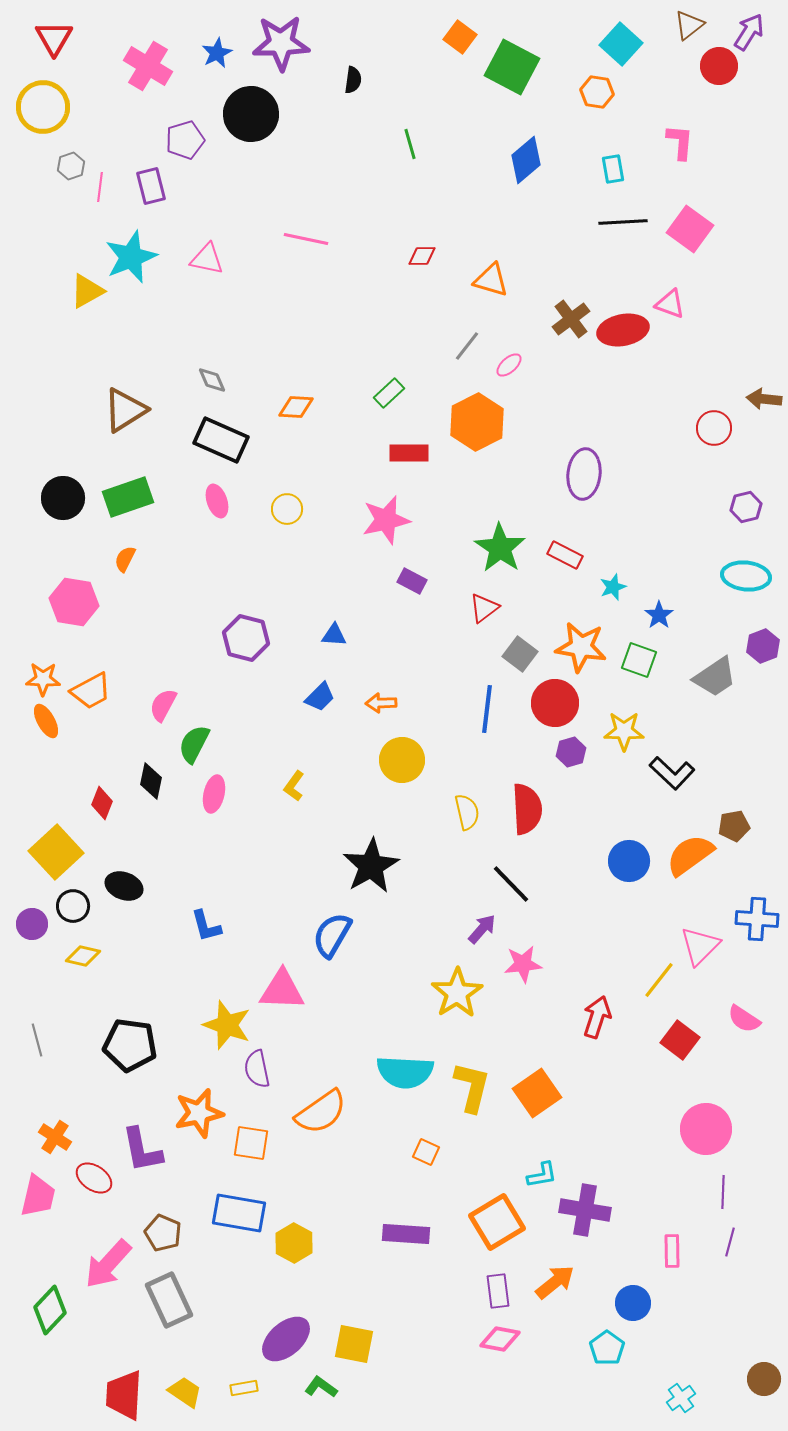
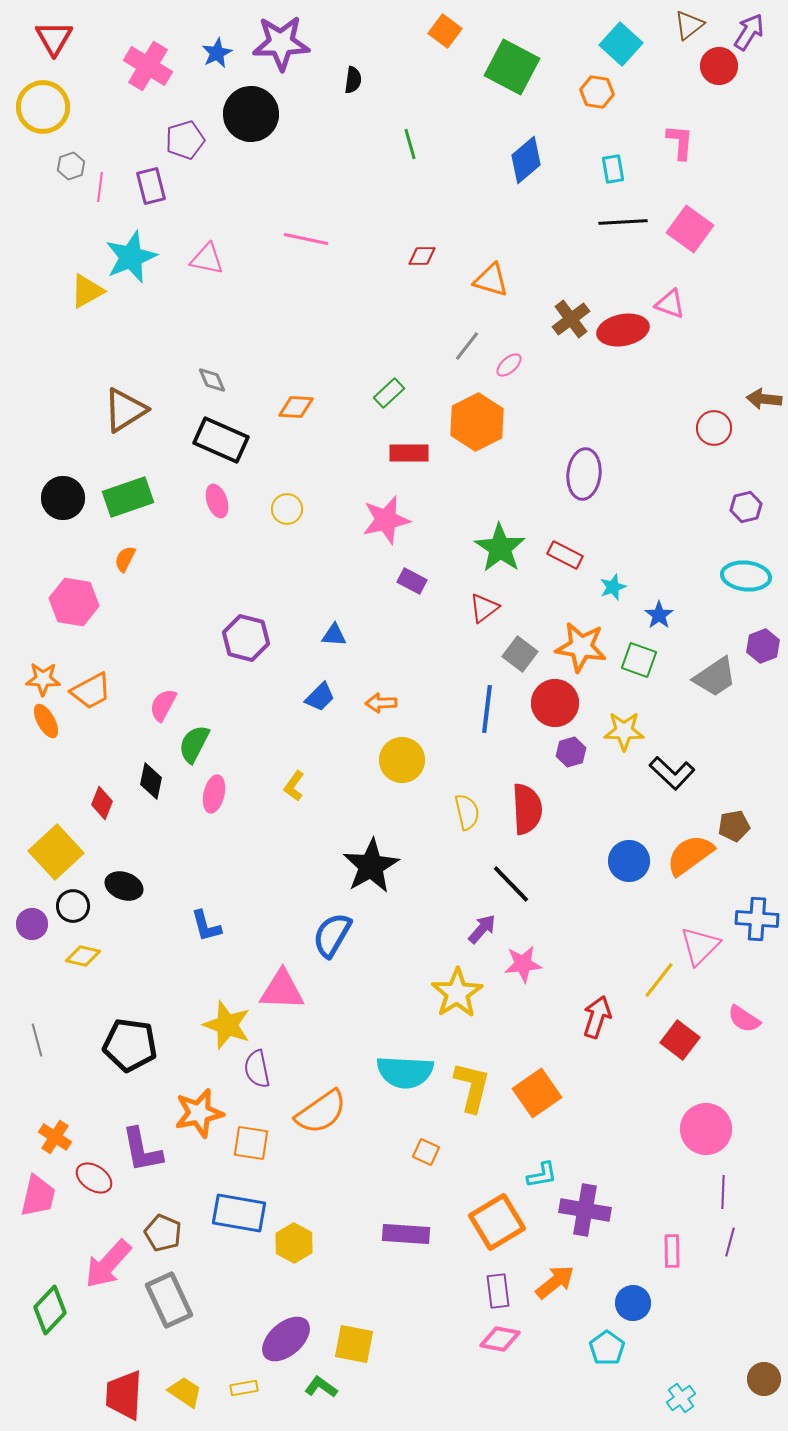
orange square at (460, 37): moved 15 px left, 6 px up
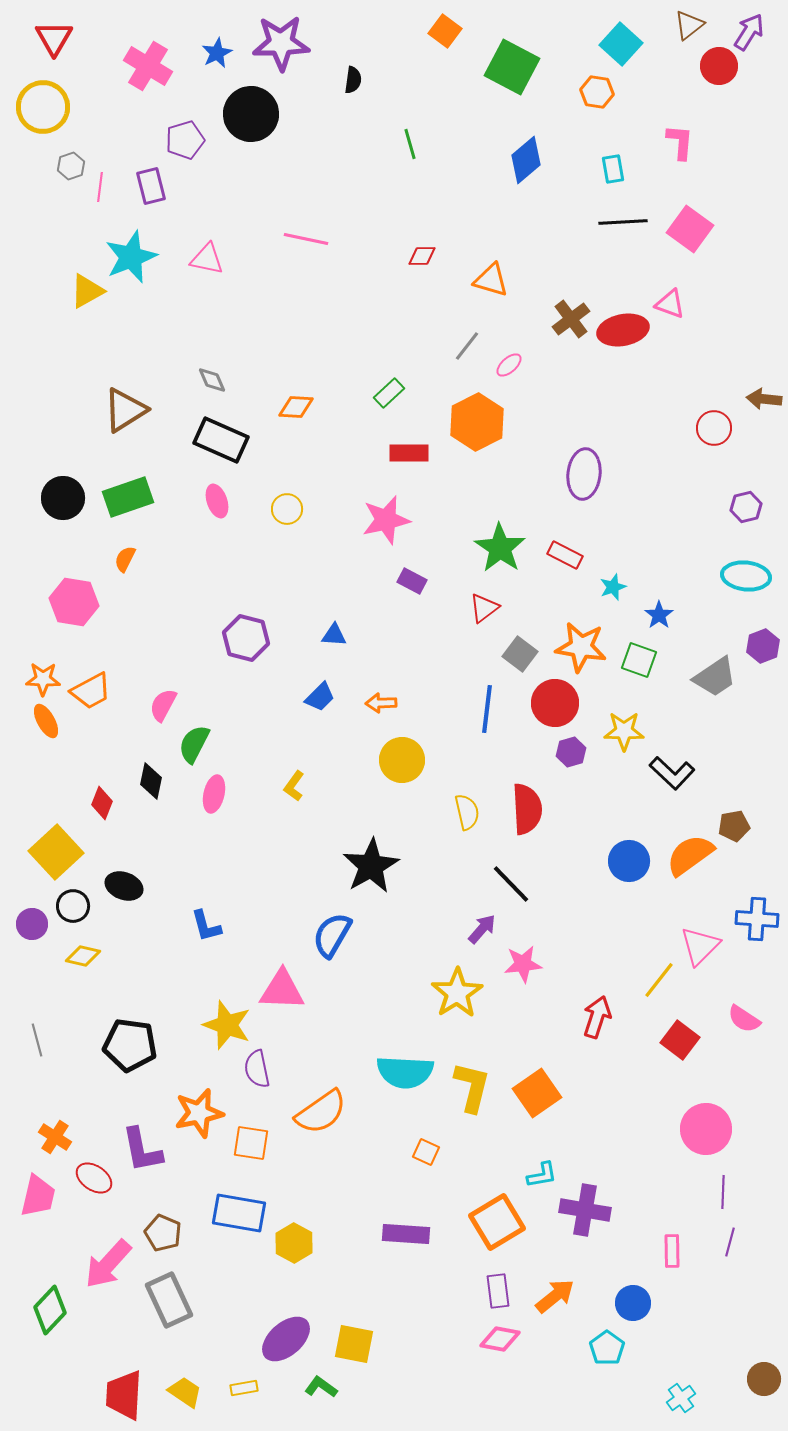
orange arrow at (555, 1282): moved 14 px down
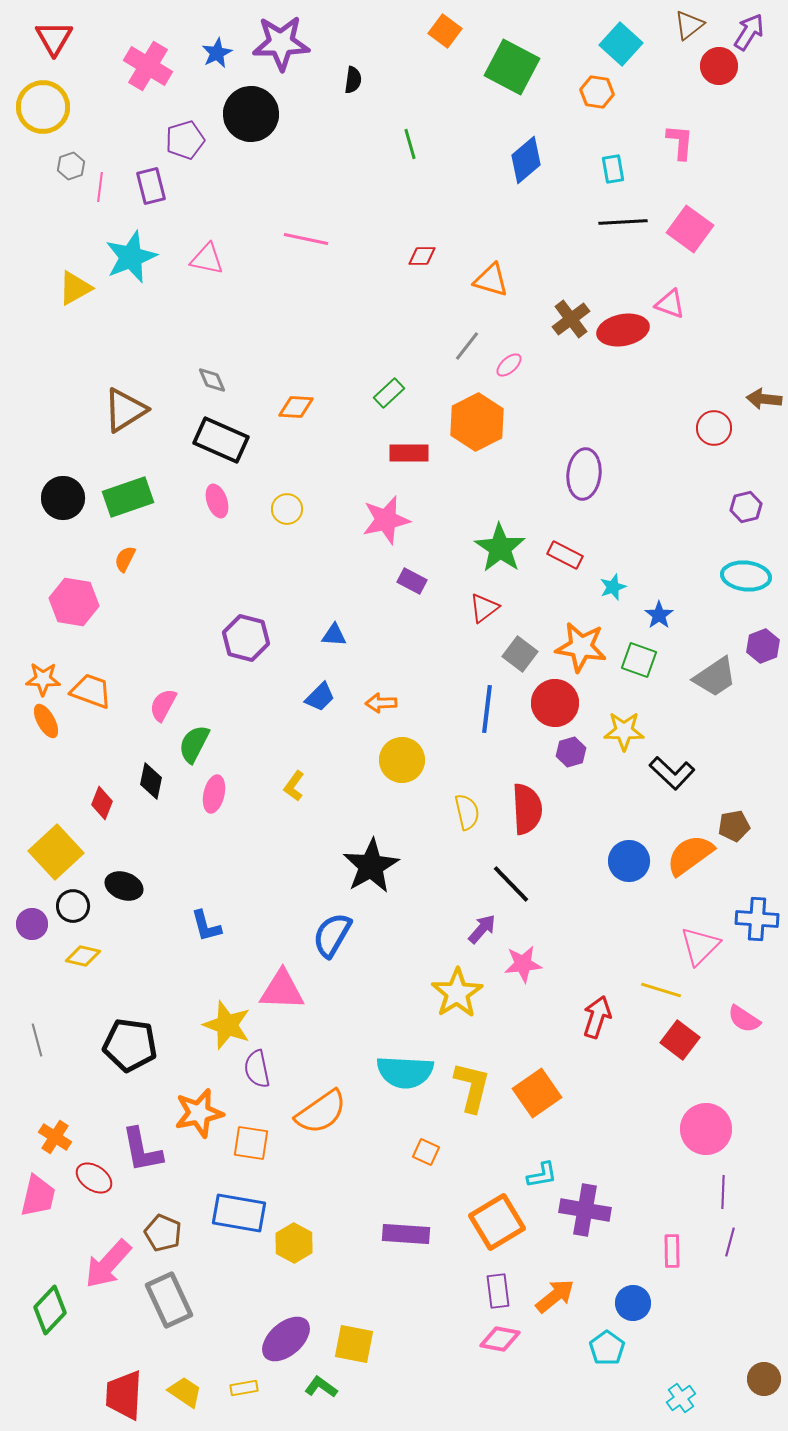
yellow triangle at (87, 291): moved 12 px left, 3 px up
orange trapezoid at (91, 691): rotated 132 degrees counterclockwise
yellow line at (659, 980): moved 2 px right, 10 px down; rotated 69 degrees clockwise
